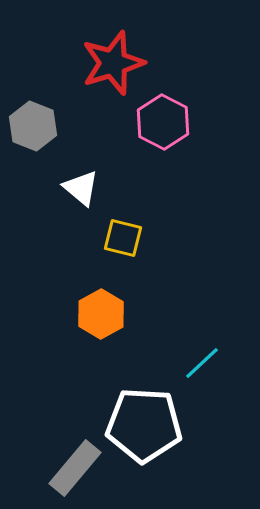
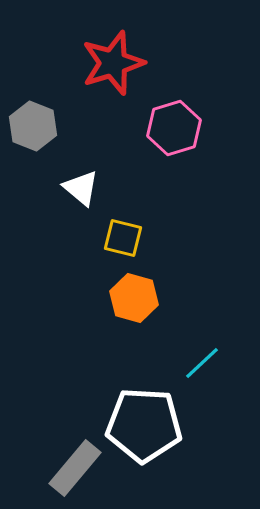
pink hexagon: moved 11 px right, 6 px down; rotated 16 degrees clockwise
orange hexagon: moved 33 px right, 16 px up; rotated 15 degrees counterclockwise
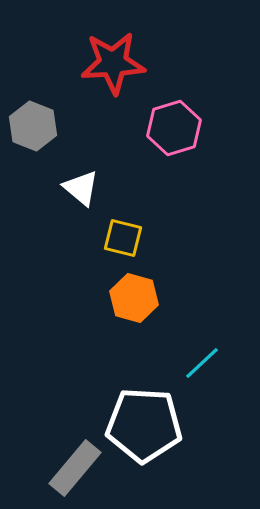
red star: rotated 14 degrees clockwise
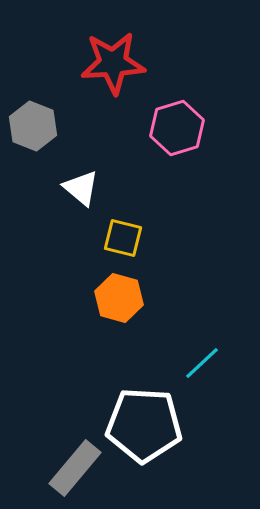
pink hexagon: moved 3 px right
orange hexagon: moved 15 px left
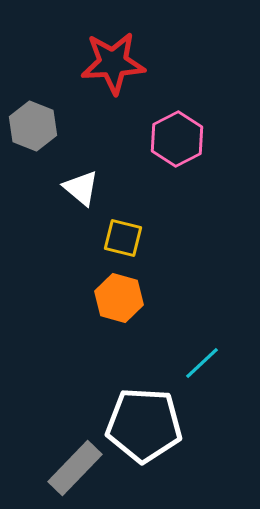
pink hexagon: moved 11 px down; rotated 10 degrees counterclockwise
gray rectangle: rotated 4 degrees clockwise
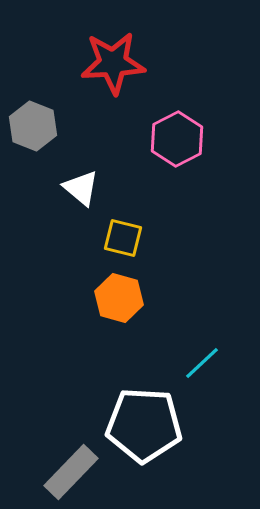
gray rectangle: moved 4 px left, 4 px down
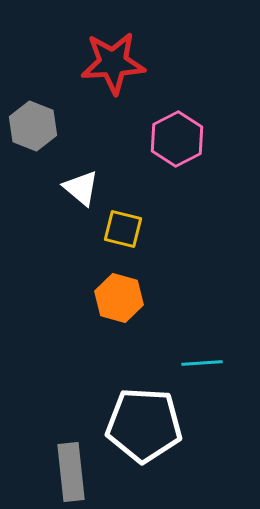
yellow square: moved 9 px up
cyan line: rotated 39 degrees clockwise
gray rectangle: rotated 50 degrees counterclockwise
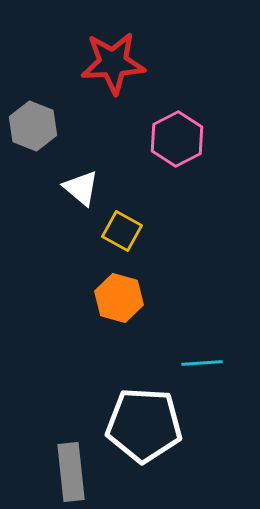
yellow square: moved 1 px left, 2 px down; rotated 15 degrees clockwise
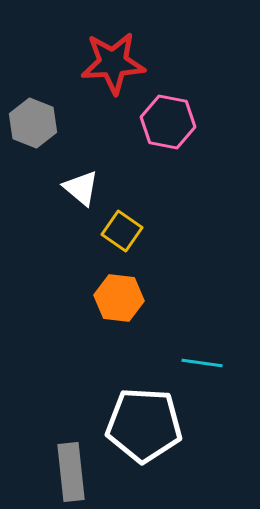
gray hexagon: moved 3 px up
pink hexagon: moved 9 px left, 17 px up; rotated 22 degrees counterclockwise
yellow square: rotated 6 degrees clockwise
orange hexagon: rotated 9 degrees counterclockwise
cyan line: rotated 12 degrees clockwise
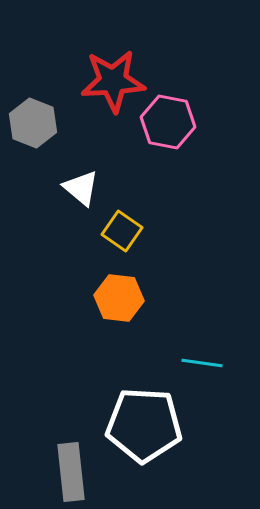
red star: moved 18 px down
